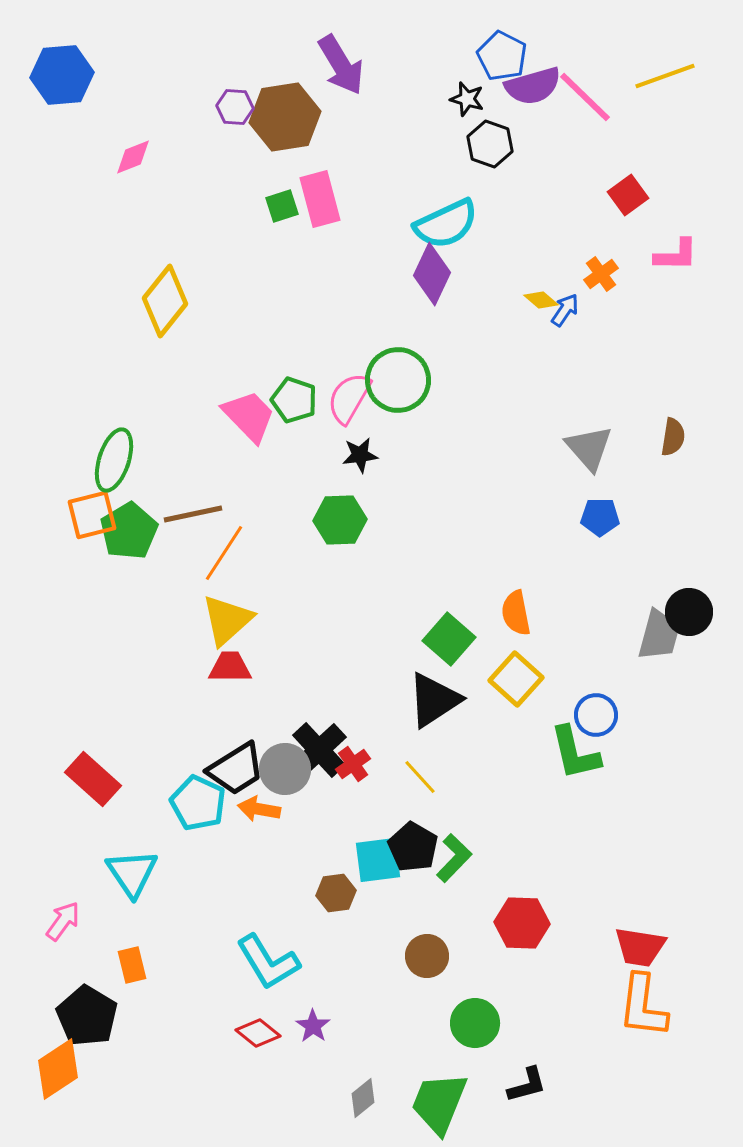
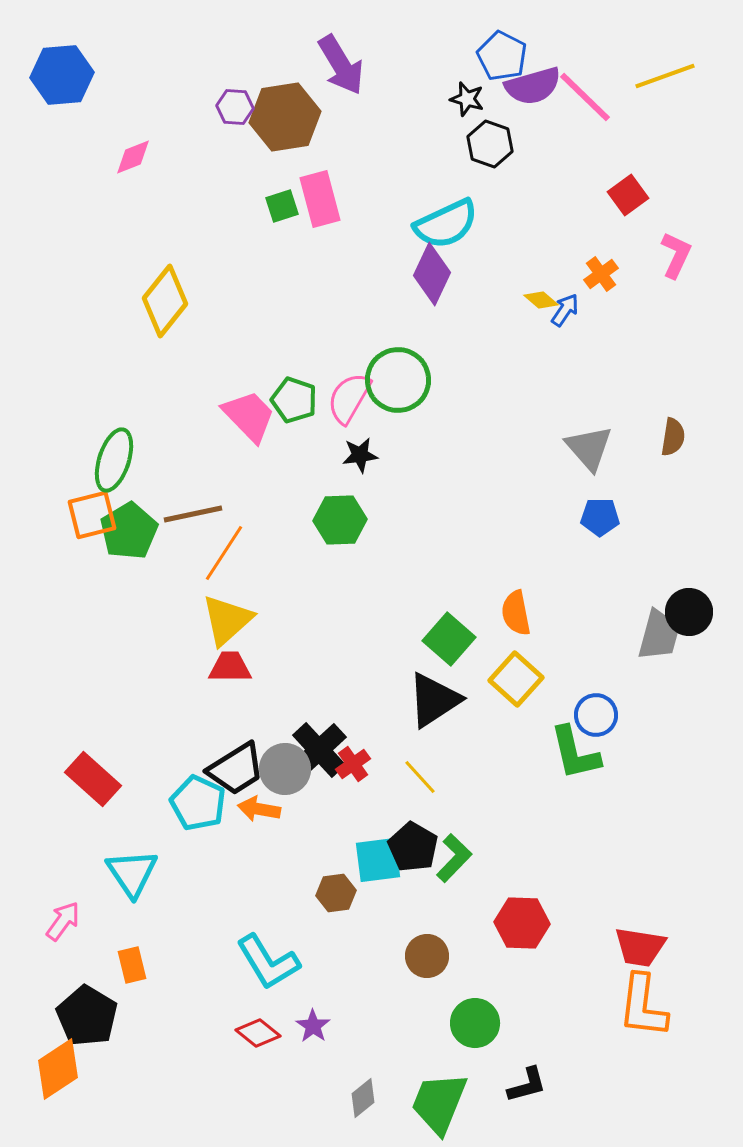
pink L-shape at (676, 255): rotated 66 degrees counterclockwise
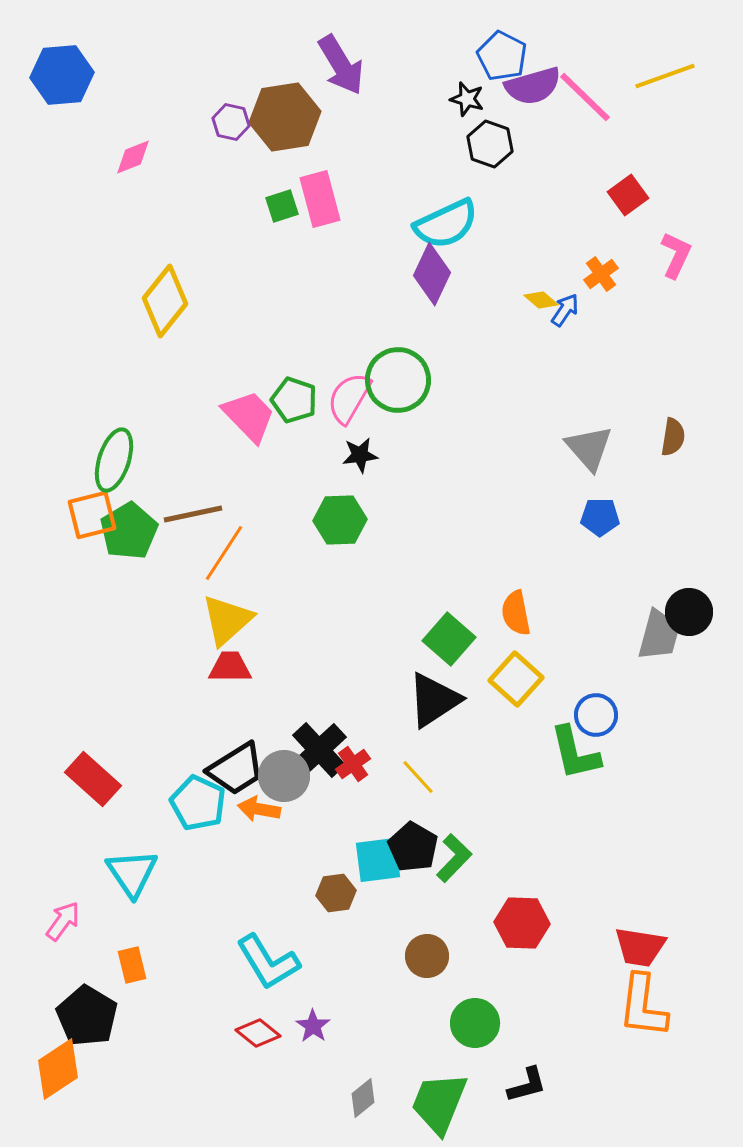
purple hexagon at (235, 107): moved 4 px left, 15 px down; rotated 9 degrees clockwise
gray circle at (285, 769): moved 1 px left, 7 px down
yellow line at (420, 777): moved 2 px left
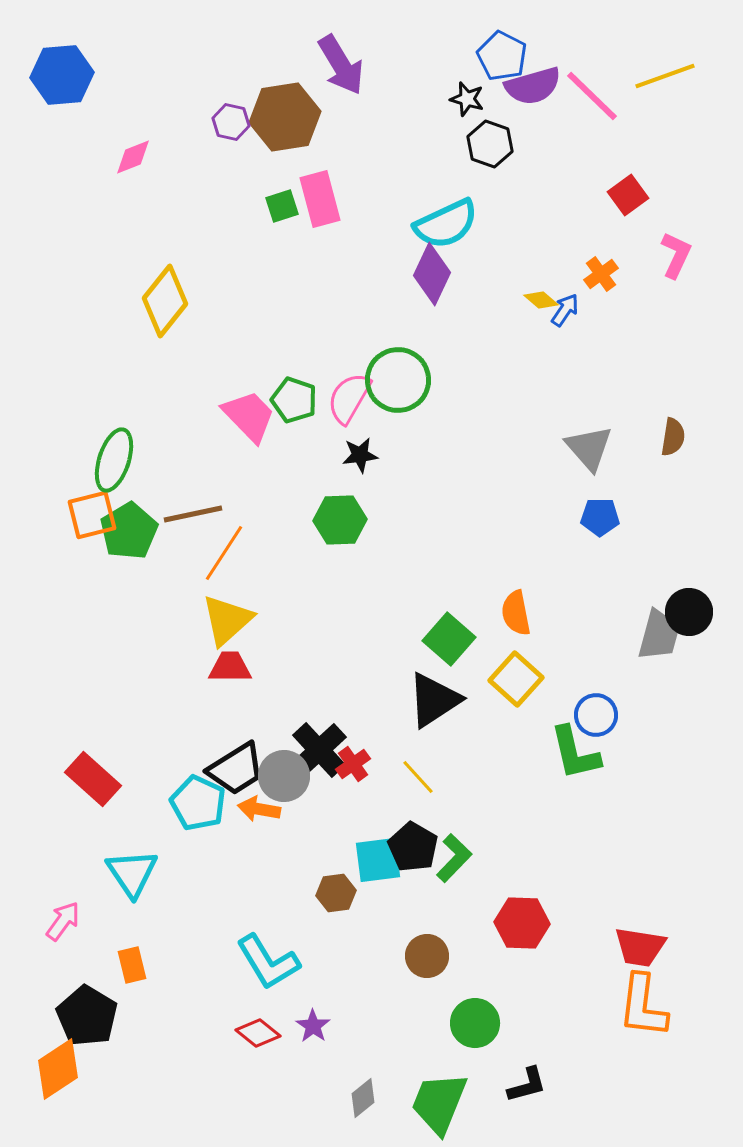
pink line at (585, 97): moved 7 px right, 1 px up
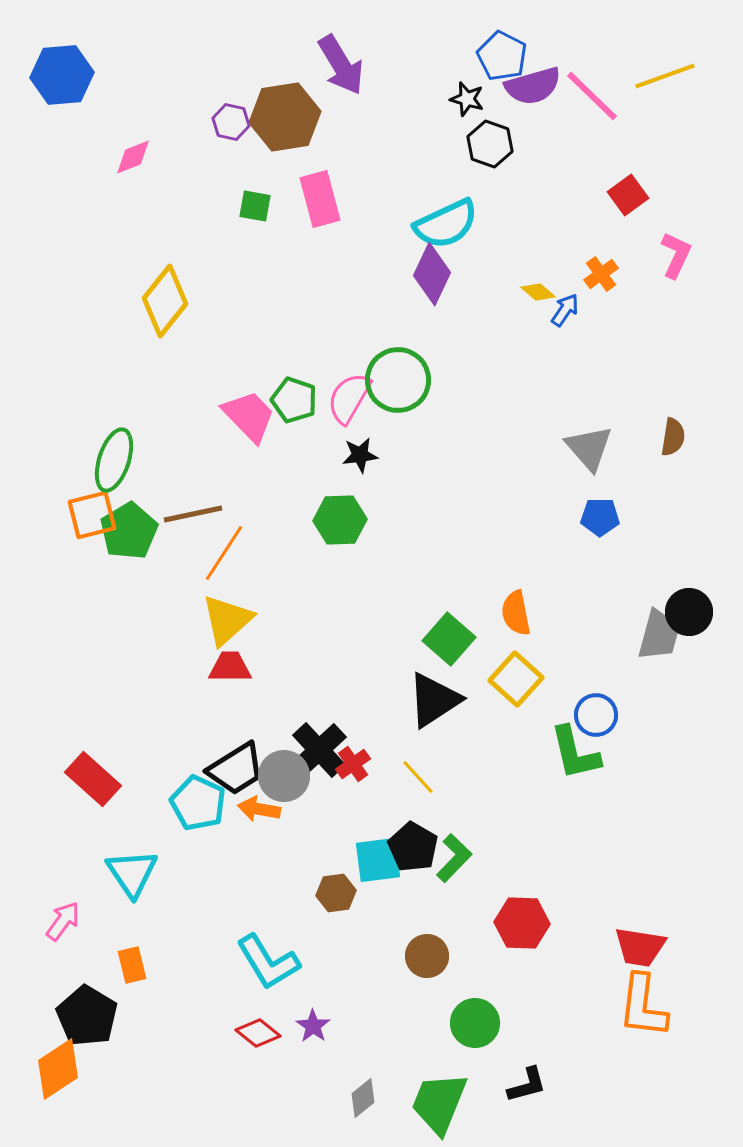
green square at (282, 206): moved 27 px left; rotated 28 degrees clockwise
yellow diamond at (541, 300): moved 3 px left, 8 px up
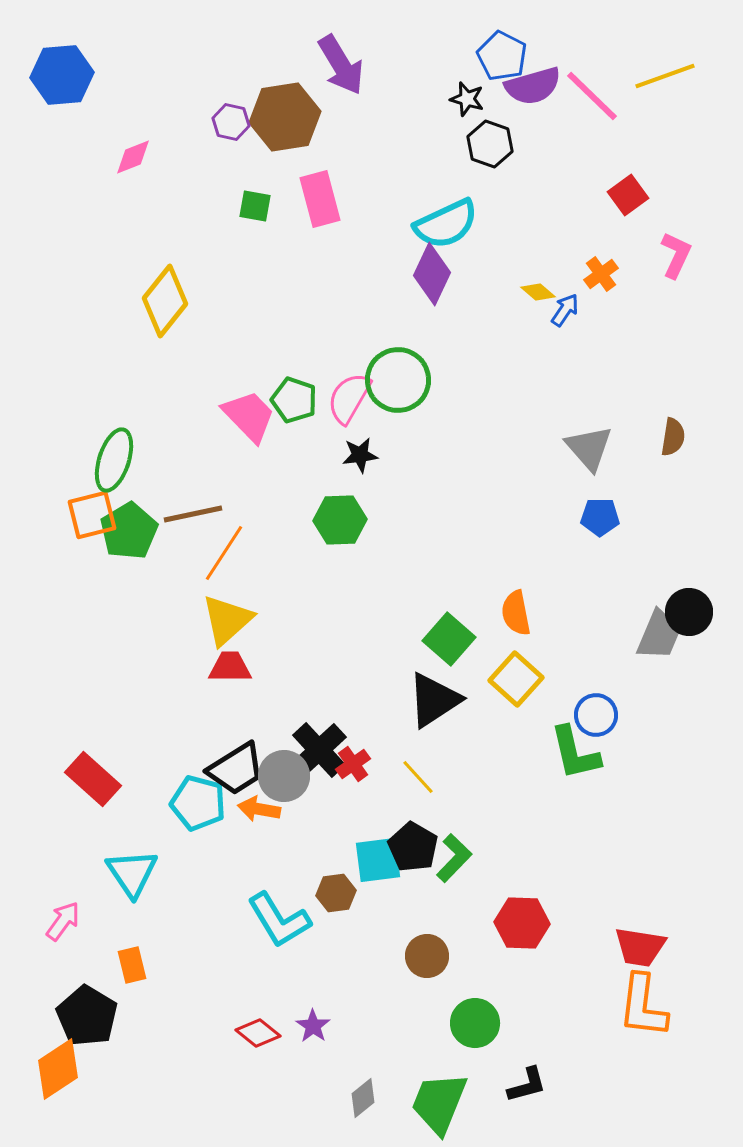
gray trapezoid at (659, 635): rotated 8 degrees clockwise
cyan pentagon at (198, 803): rotated 10 degrees counterclockwise
cyan L-shape at (268, 962): moved 11 px right, 42 px up
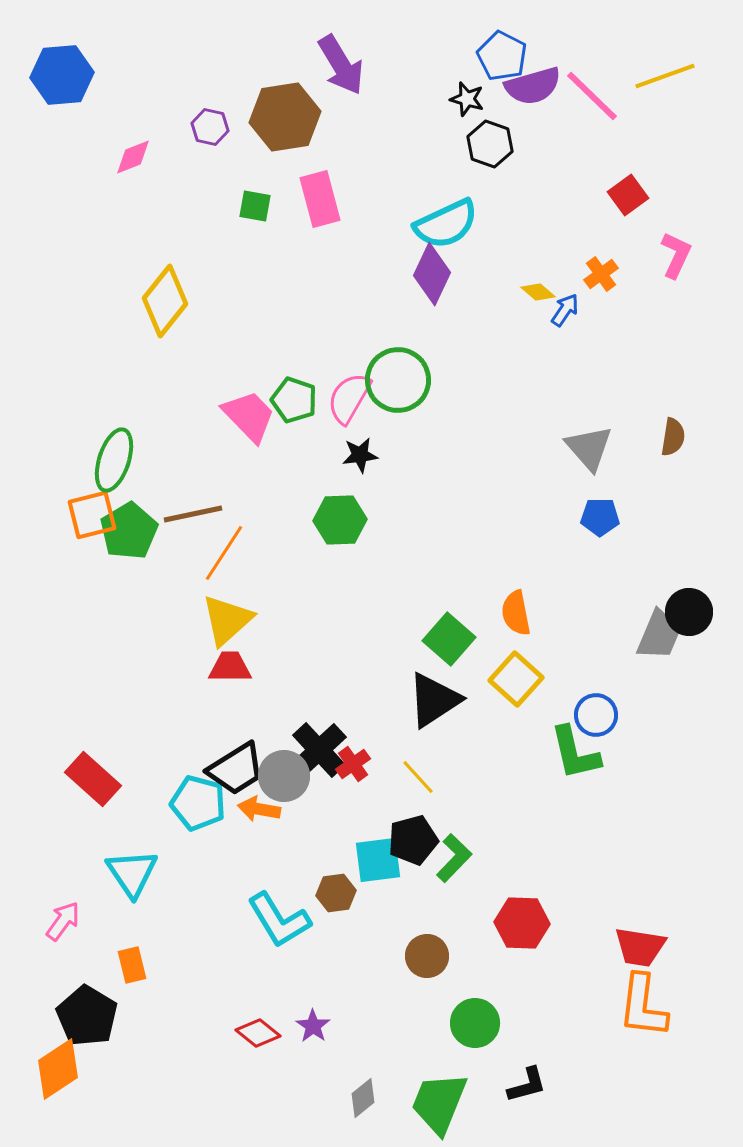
purple hexagon at (231, 122): moved 21 px left, 5 px down
black pentagon at (413, 847): moved 7 px up; rotated 27 degrees clockwise
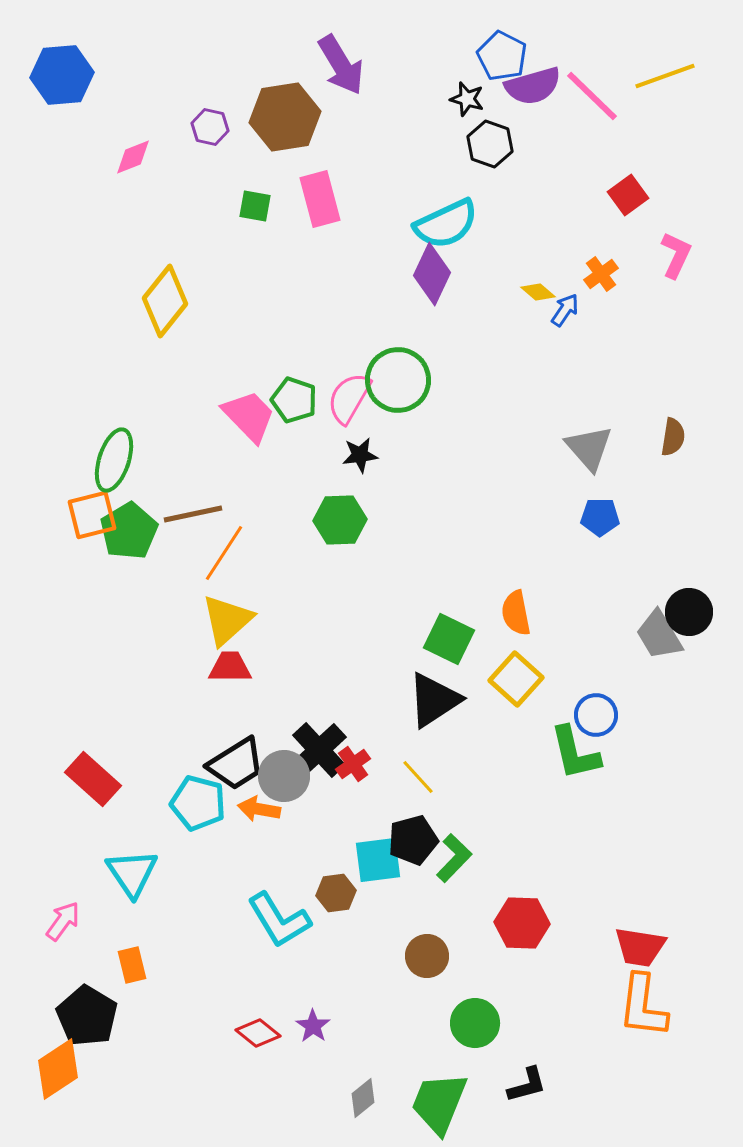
gray trapezoid at (659, 635): rotated 126 degrees clockwise
green square at (449, 639): rotated 15 degrees counterclockwise
black trapezoid at (236, 769): moved 5 px up
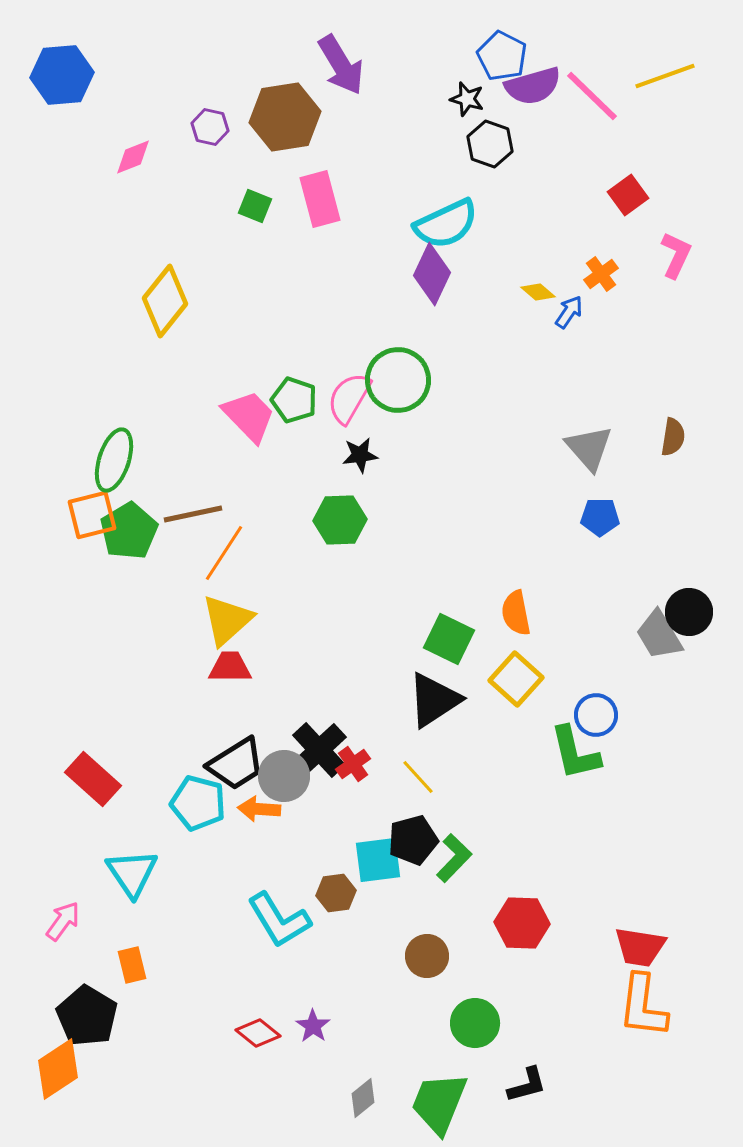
green square at (255, 206): rotated 12 degrees clockwise
blue arrow at (565, 310): moved 4 px right, 2 px down
orange arrow at (259, 809): rotated 6 degrees counterclockwise
